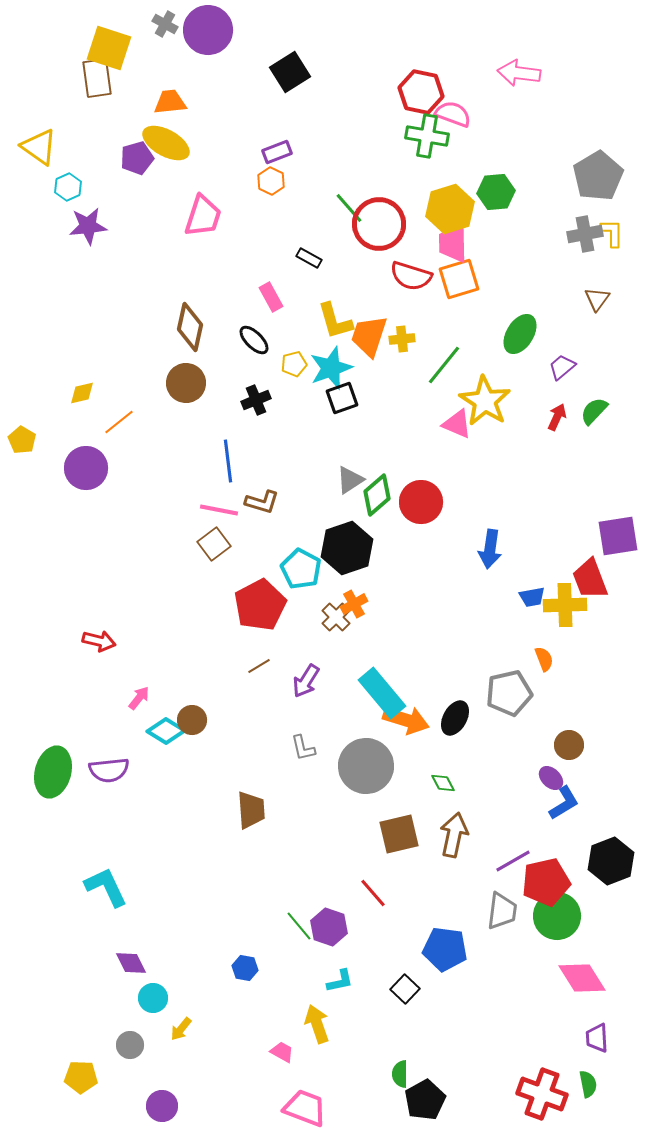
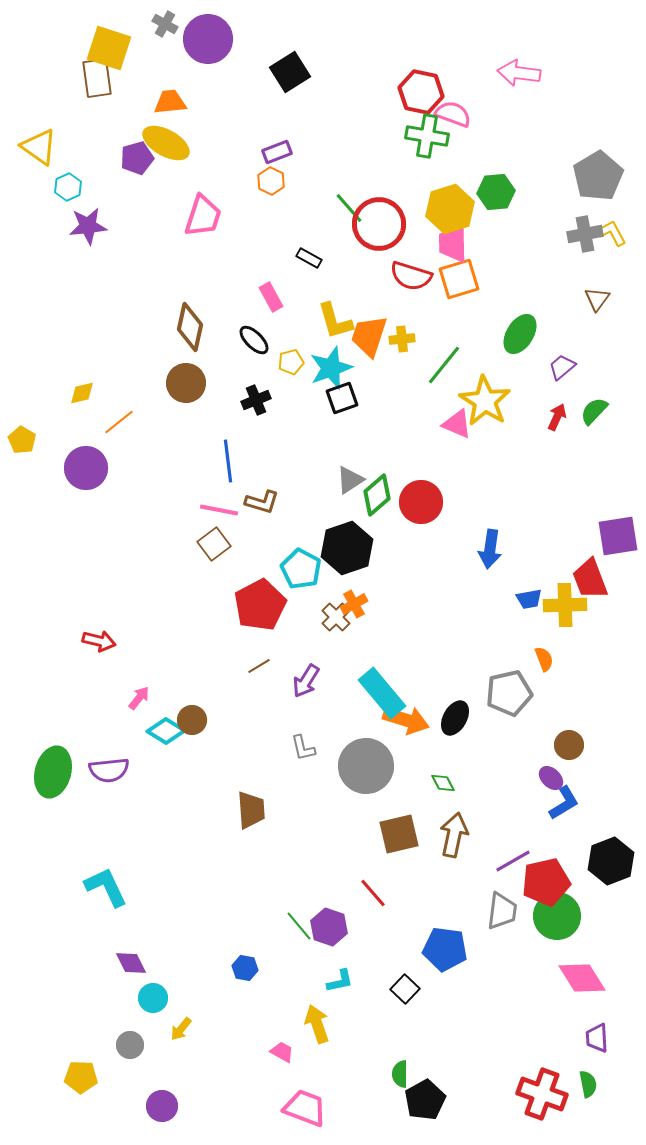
purple circle at (208, 30): moved 9 px down
yellow L-shape at (612, 233): rotated 28 degrees counterclockwise
yellow pentagon at (294, 364): moved 3 px left, 2 px up
blue trapezoid at (532, 597): moved 3 px left, 2 px down
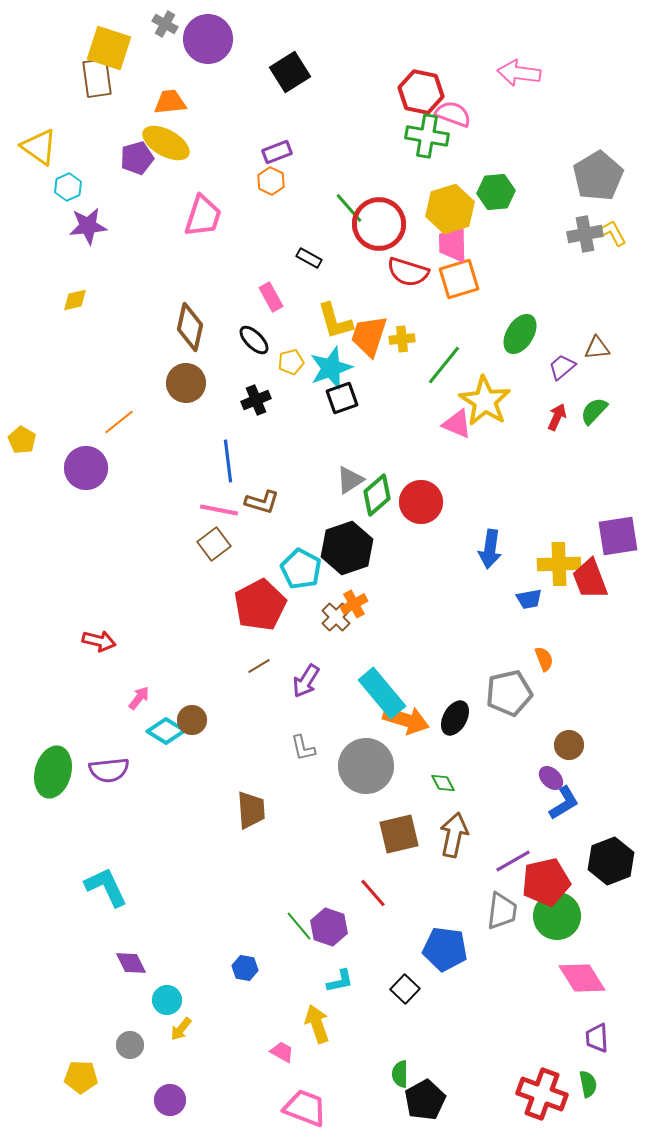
red semicircle at (411, 276): moved 3 px left, 4 px up
brown triangle at (597, 299): moved 49 px down; rotated 48 degrees clockwise
yellow diamond at (82, 393): moved 7 px left, 93 px up
yellow cross at (565, 605): moved 6 px left, 41 px up
cyan circle at (153, 998): moved 14 px right, 2 px down
purple circle at (162, 1106): moved 8 px right, 6 px up
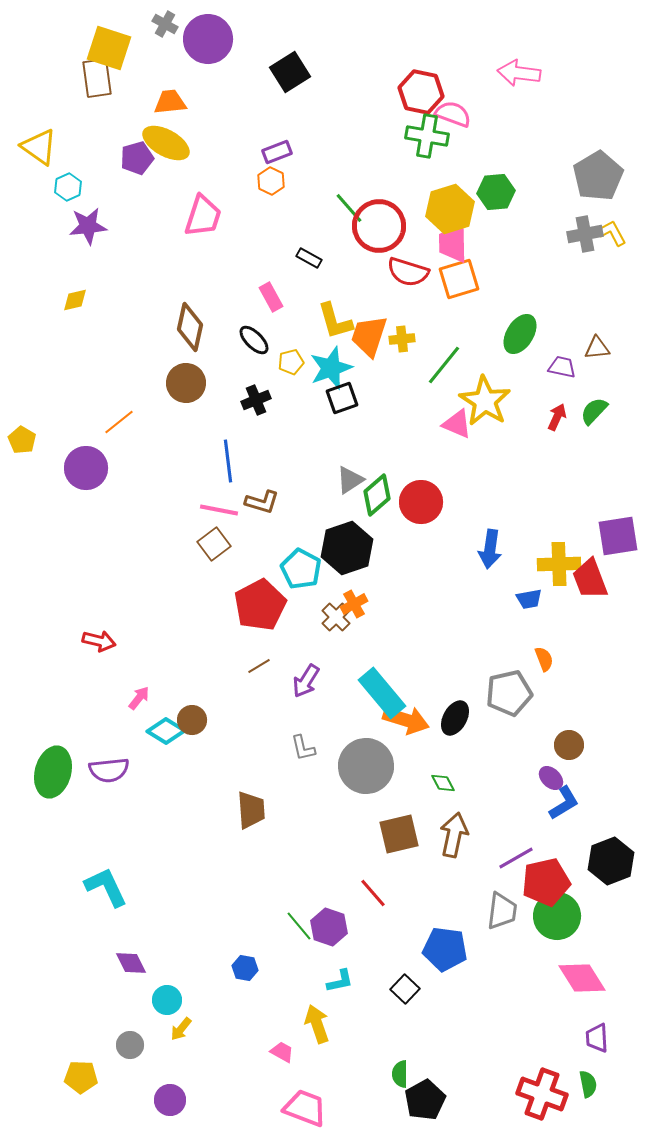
red circle at (379, 224): moved 2 px down
purple trapezoid at (562, 367): rotated 52 degrees clockwise
purple line at (513, 861): moved 3 px right, 3 px up
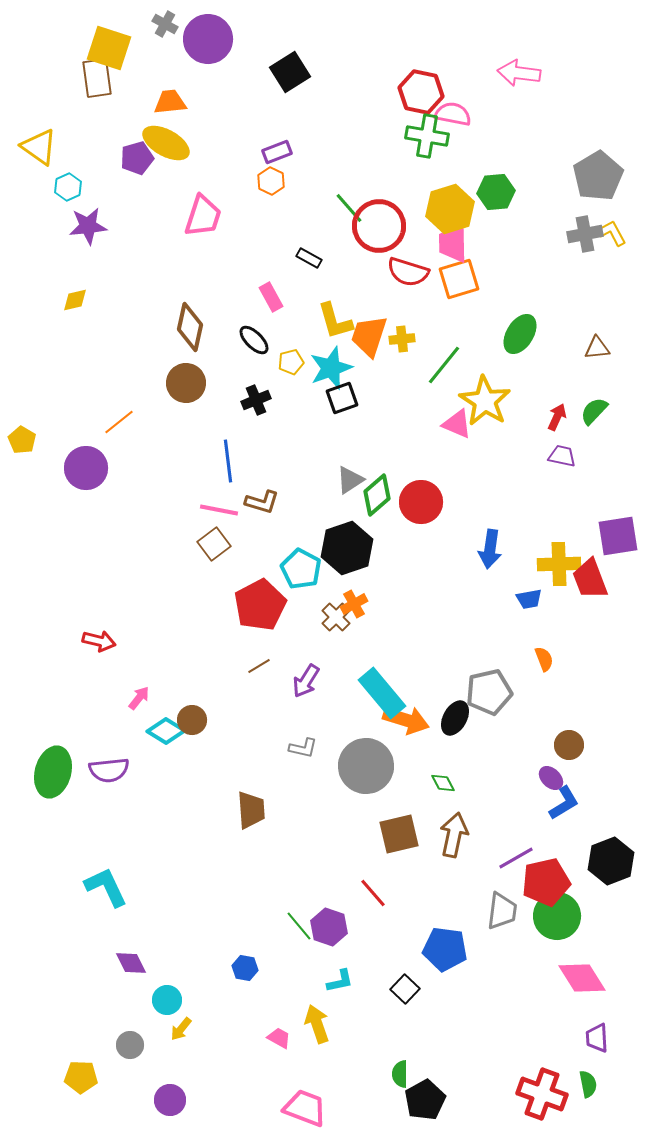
pink semicircle at (453, 114): rotated 9 degrees counterclockwise
purple trapezoid at (562, 367): moved 89 px down
gray pentagon at (509, 693): moved 20 px left, 1 px up
gray L-shape at (303, 748): rotated 64 degrees counterclockwise
pink trapezoid at (282, 1052): moved 3 px left, 14 px up
